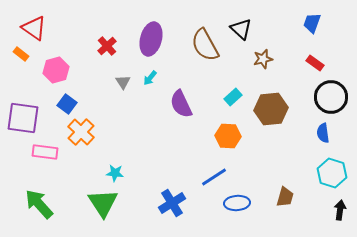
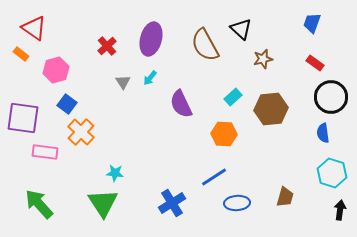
orange hexagon: moved 4 px left, 2 px up
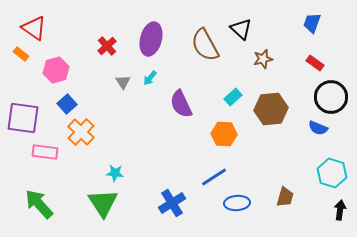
blue square: rotated 12 degrees clockwise
blue semicircle: moved 5 px left, 5 px up; rotated 60 degrees counterclockwise
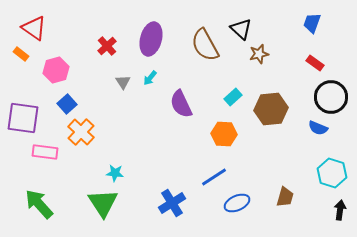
brown star: moved 4 px left, 5 px up
blue ellipse: rotated 20 degrees counterclockwise
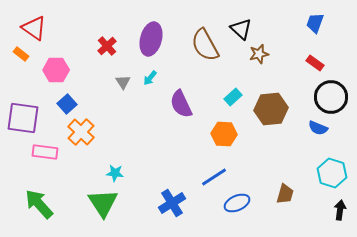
blue trapezoid: moved 3 px right
pink hexagon: rotated 15 degrees clockwise
brown trapezoid: moved 3 px up
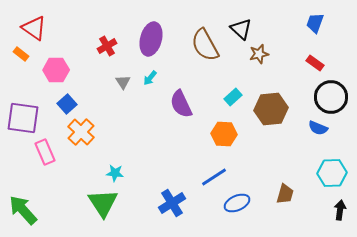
red cross: rotated 12 degrees clockwise
pink rectangle: rotated 60 degrees clockwise
cyan hexagon: rotated 20 degrees counterclockwise
green arrow: moved 16 px left, 6 px down
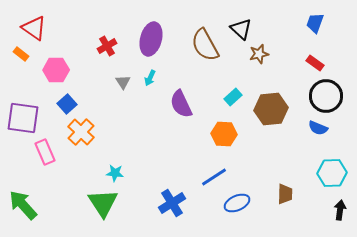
cyan arrow: rotated 14 degrees counterclockwise
black circle: moved 5 px left, 1 px up
brown trapezoid: rotated 15 degrees counterclockwise
green arrow: moved 5 px up
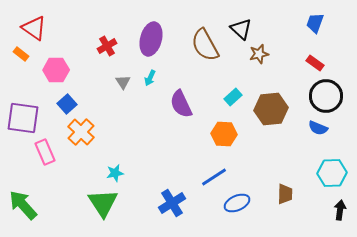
cyan star: rotated 18 degrees counterclockwise
